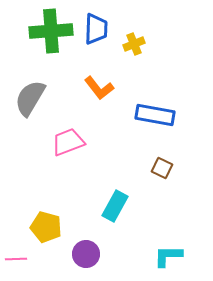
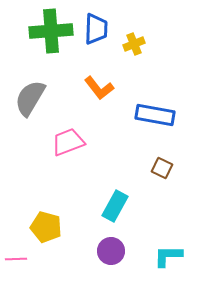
purple circle: moved 25 px right, 3 px up
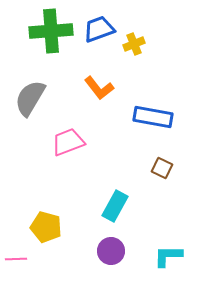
blue trapezoid: moved 3 px right; rotated 112 degrees counterclockwise
blue rectangle: moved 2 px left, 2 px down
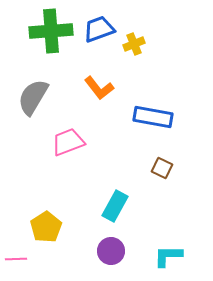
gray semicircle: moved 3 px right, 1 px up
yellow pentagon: rotated 24 degrees clockwise
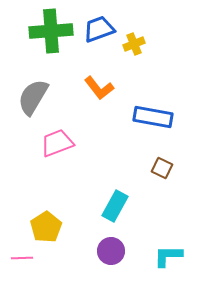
pink trapezoid: moved 11 px left, 1 px down
pink line: moved 6 px right, 1 px up
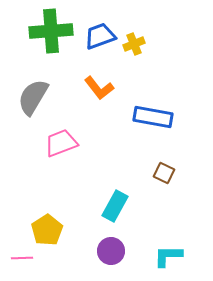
blue trapezoid: moved 1 px right, 7 px down
pink trapezoid: moved 4 px right
brown square: moved 2 px right, 5 px down
yellow pentagon: moved 1 px right, 3 px down
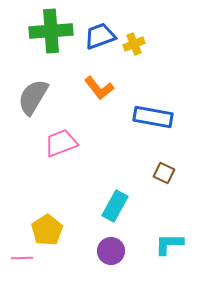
cyan L-shape: moved 1 px right, 12 px up
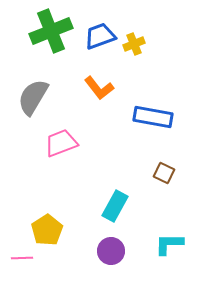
green cross: rotated 18 degrees counterclockwise
